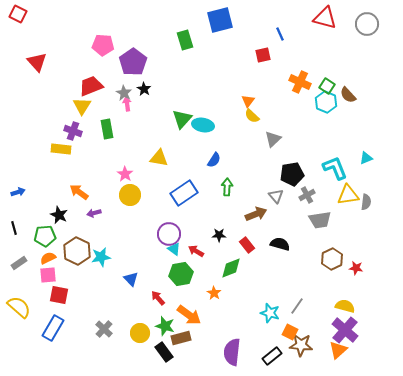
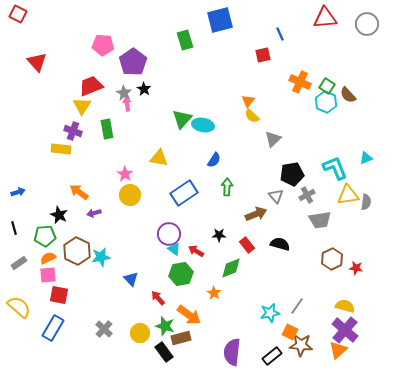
red triangle at (325, 18): rotated 20 degrees counterclockwise
cyan star at (270, 313): rotated 30 degrees counterclockwise
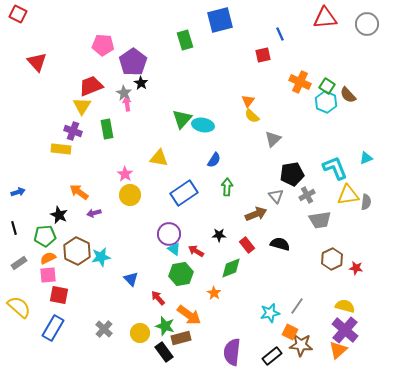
black star at (144, 89): moved 3 px left, 6 px up
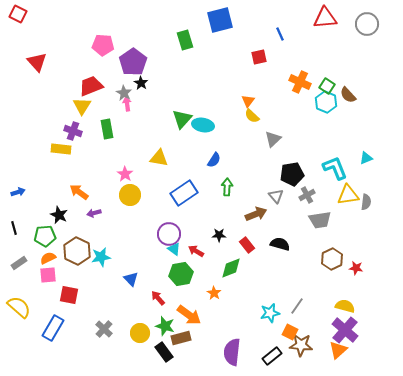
red square at (263, 55): moved 4 px left, 2 px down
red square at (59, 295): moved 10 px right
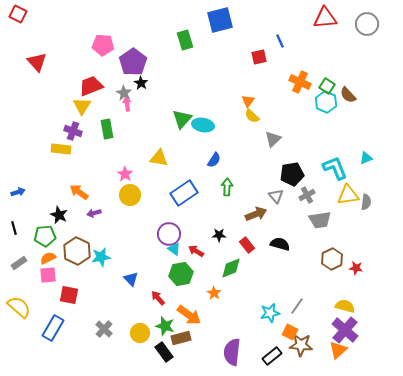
blue line at (280, 34): moved 7 px down
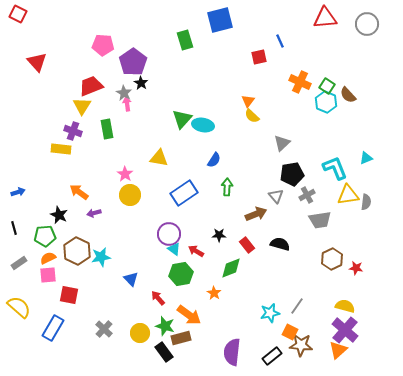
gray triangle at (273, 139): moved 9 px right, 4 px down
